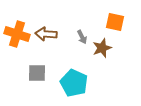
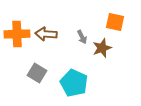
orange cross: rotated 20 degrees counterclockwise
gray square: rotated 30 degrees clockwise
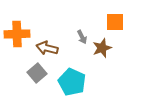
orange square: rotated 12 degrees counterclockwise
brown arrow: moved 1 px right, 14 px down; rotated 10 degrees clockwise
gray square: rotated 18 degrees clockwise
cyan pentagon: moved 2 px left, 1 px up
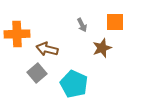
gray arrow: moved 12 px up
brown arrow: moved 1 px down
cyan pentagon: moved 2 px right, 2 px down
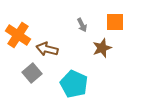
orange cross: moved 1 px right, 1 px down; rotated 35 degrees clockwise
gray square: moved 5 px left
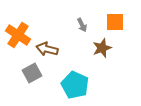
gray square: rotated 12 degrees clockwise
cyan pentagon: moved 1 px right, 1 px down
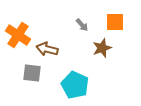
gray arrow: rotated 16 degrees counterclockwise
gray square: rotated 36 degrees clockwise
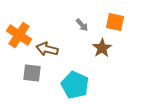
orange square: rotated 12 degrees clockwise
orange cross: moved 1 px right
brown star: rotated 12 degrees counterclockwise
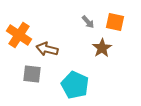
gray arrow: moved 6 px right, 3 px up
gray square: moved 1 px down
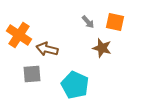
brown star: rotated 24 degrees counterclockwise
gray square: rotated 12 degrees counterclockwise
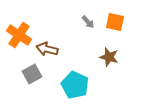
brown star: moved 7 px right, 9 px down
gray square: rotated 24 degrees counterclockwise
